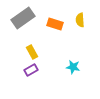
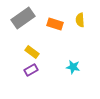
yellow rectangle: rotated 24 degrees counterclockwise
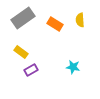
orange rectangle: rotated 14 degrees clockwise
yellow rectangle: moved 11 px left
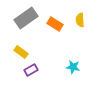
gray rectangle: moved 3 px right
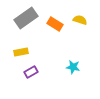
yellow semicircle: rotated 112 degrees clockwise
yellow rectangle: rotated 48 degrees counterclockwise
purple rectangle: moved 2 px down
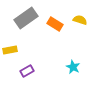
yellow rectangle: moved 11 px left, 2 px up
cyan star: rotated 16 degrees clockwise
purple rectangle: moved 4 px left, 1 px up
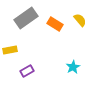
yellow semicircle: rotated 32 degrees clockwise
cyan star: rotated 16 degrees clockwise
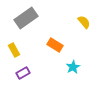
yellow semicircle: moved 4 px right, 2 px down
orange rectangle: moved 21 px down
yellow rectangle: moved 4 px right; rotated 72 degrees clockwise
purple rectangle: moved 4 px left, 2 px down
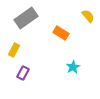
yellow semicircle: moved 4 px right, 6 px up
orange rectangle: moved 6 px right, 12 px up
yellow rectangle: rotated 56 degrees clockwise
purple rectangle: rotated 32 degrees counterclockwise
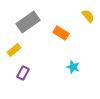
gray rectangle: moved 2 px right, 4 px down
yellow rectangle: rotated 24 degrees clockwise
cyan star: rotated 24 degrees counterclockwise
